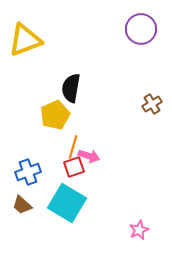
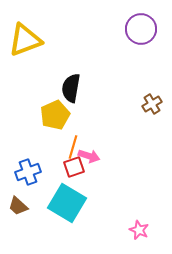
brown trapezoid: moved 4 px left, 1 px down
pink star: rotated 24 degrees counterclockwise
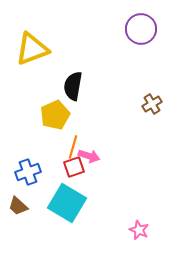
yellow triangle: moved 7 px right, 9 px down
black semicircle: moved 2 px right, 2 px up
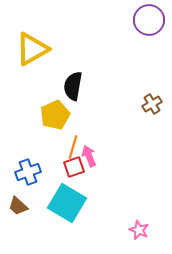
purple circle: moved 8 px right, 9 px up
yellow triangle: rotated 9 degrees counterclockwise
pink arrow: rotated 130 degrees counterclockwise
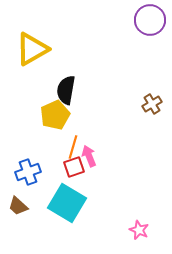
purple circle: moved 1 px right
black semicircle: moved 7 px left, 4 px down
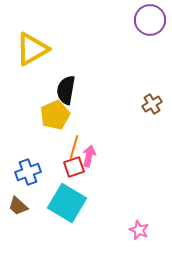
orange line: moved 1 px right
pink arrow: rotated 35 degrees clockwise
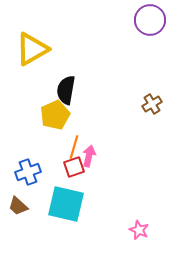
cyan square: moved 1 px left, 1 px down; rotated 18 degrees counterclockwise
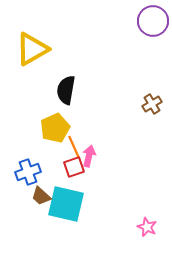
purple circle: moved 3 px right, 1 px down
yellow pentagon: moved 13 px down
orange line: rotated 40 degrees counterclockwise
brown trapezoid: moved 23 px right, 10 px up
pink star: moved 8 px right, 3 px up
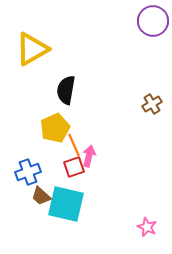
orange line: moved 2 px up
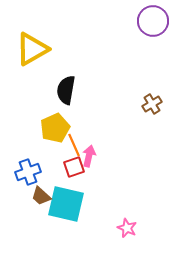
pink star: moved 20 px left, 1 px down
